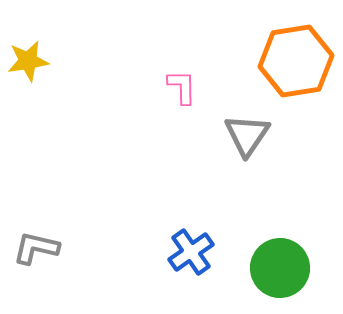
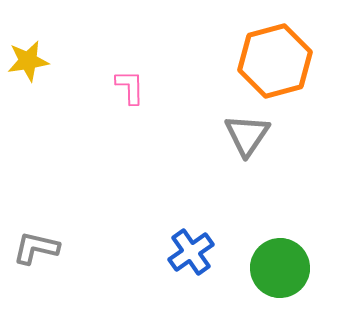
orange hexagon: moved 21 px left; rotated 6 degrees counterclockwise
pink L-shape: moved 52 px left
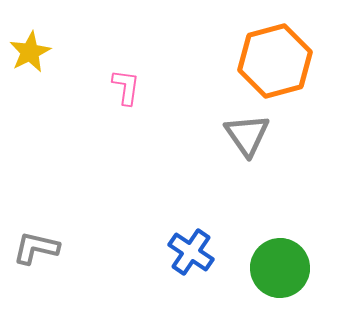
yellow star: moved 2 px right, 9 px up; rotated 18 degrees counterclockwise
pink L-shape: moved 4 px left; rotated 9 degrees clockwise
gray triangle: rotated 9 degrees counterclockwise
blue cross: rotated 21 degrees counterclockwise
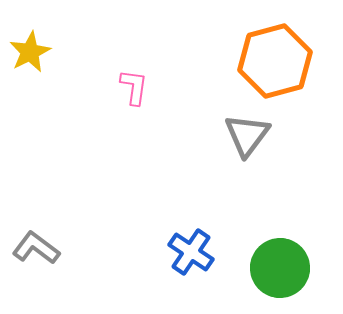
pink L-shape: moved 8 px right
gray triangle: rotated 12 degrees clockwise
gray L-shape: rotated 24 degrees clockwise
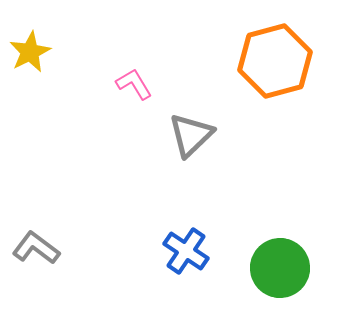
pink L-shape: moved 3 px up; rotated 39 degrees counterclockwise
gray triangle: moved 56 px left; rotated 9 degrees clockwise
blue cross: moved 5 px left, 1 px up
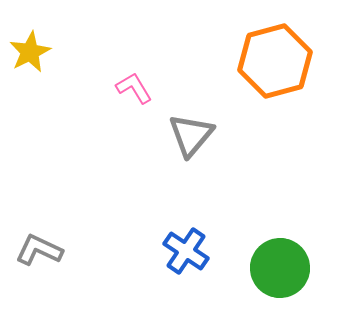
pink L-shape: moved 4 px down
gray triangle: rotated 6 degrees counterclockwise
gray L-shape: moved 3 px right, 2 px down; rotated 12 degrees counterclockwise
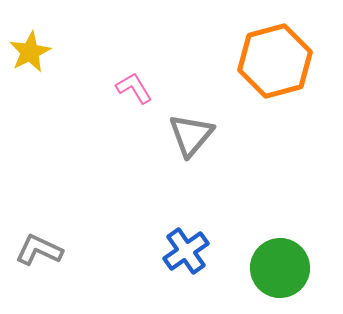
blue cross: rotated 21 degrees clockwise
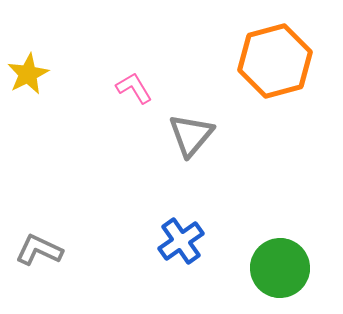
yellow star: moved 2 px left, 22 px down
blue cross: moved 5 px left, 10 px up
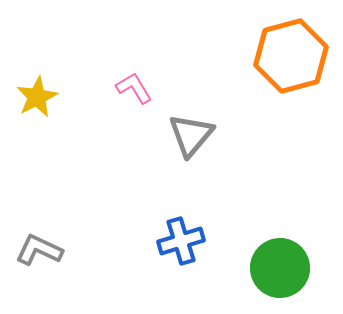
orange hexagon: moved 16 px right, 5 px up
yellow star: moved 9 px right, 23 px down
blue cross: rotated 18 degrees clockwise
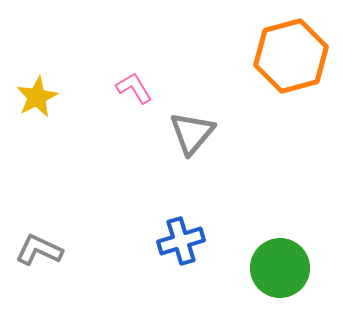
gray triangle: moved 1 px right, 2 px up
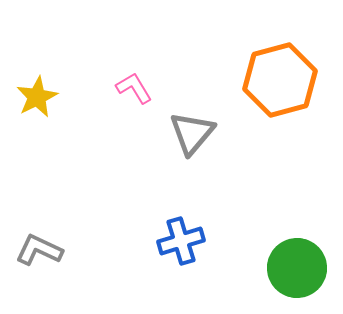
orange hexagon: moved 11 px left, 24 px down
green circle: moved 17 px right
